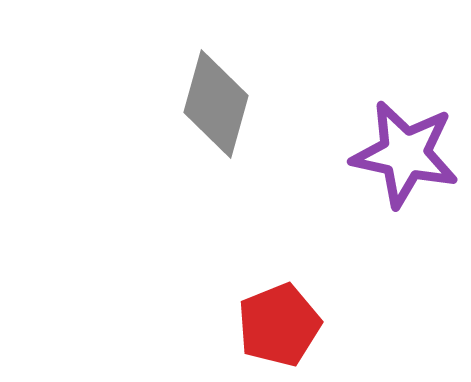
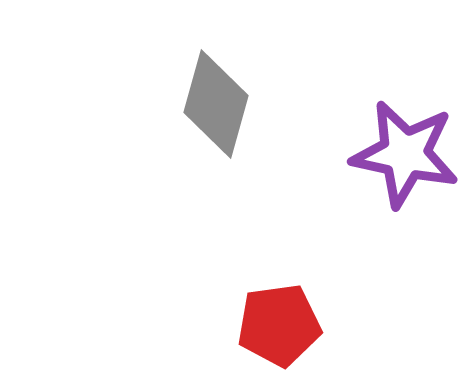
red pentagon: rotated 14 degrees clockwise
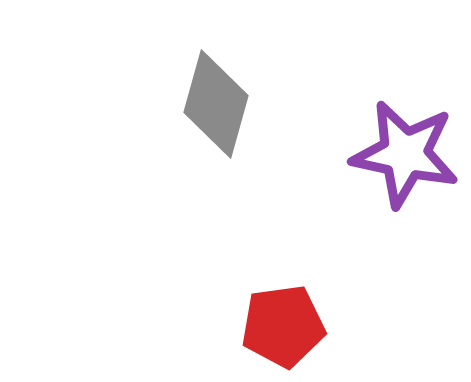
red pentagon: moved 4 px right, 1 px down
